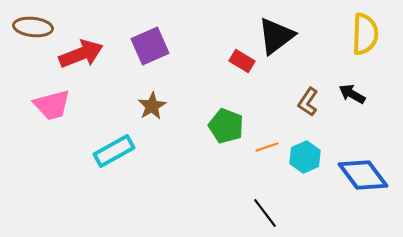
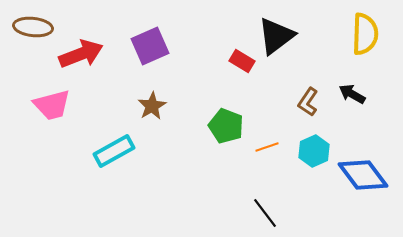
cyan hexagon: moved 9 px right, 6 px up
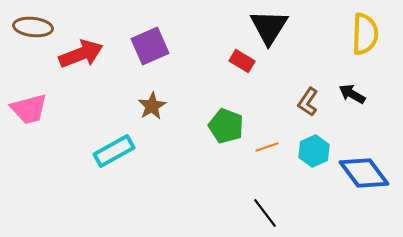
black triangle: moved 7 px left, 9 px up; rotated 21 degrees counterclockwise
pink trapezoid: moved 23 px left, 4 px down
blue diamond: moved 1 px right, 2 px up
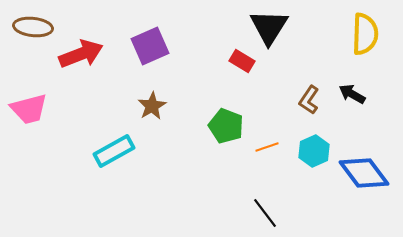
brown L-shape: moved 1 px right, 2 px up
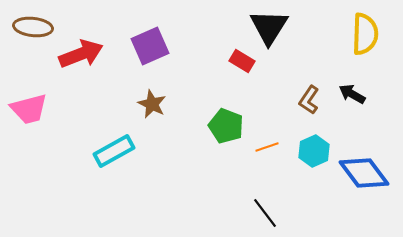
brown star: moved 2 px up; rotated 16 degrees counterclockwise
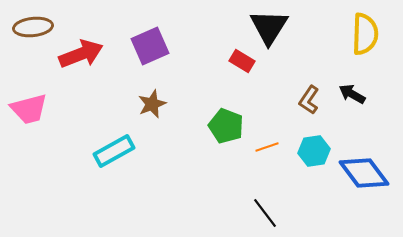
brown ellipse: rotated 12 degrees counterclockwise
brown star: rotated 24 degrees clockwise
cyan hexagon: rotated 16 degrees clockwise
